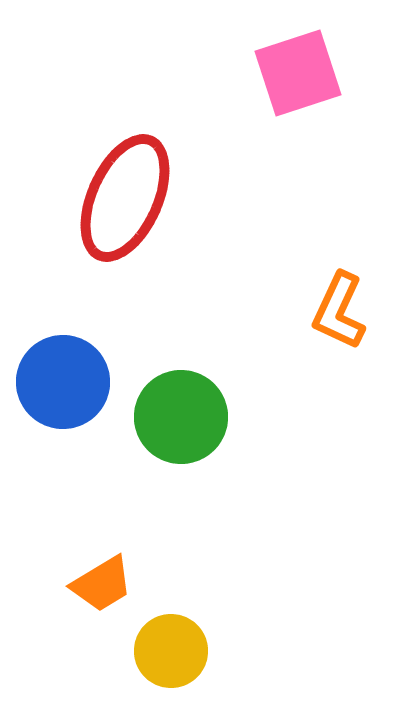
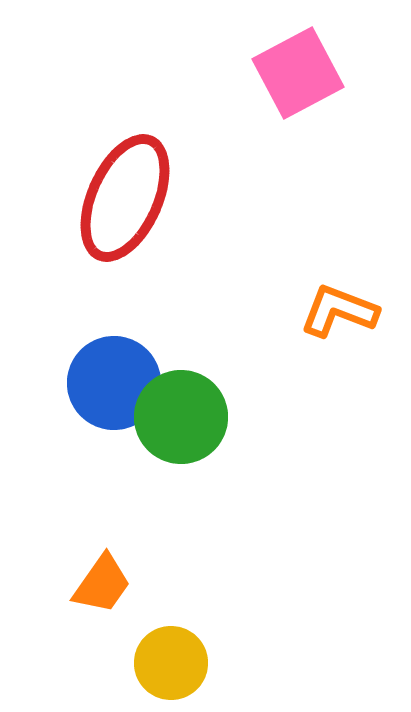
pink square: rotated 10 degrees counterclockwise
orange L-shape: rotated 86 degrees clockwise
blue circle: moved 51 px right, 1 px down
orange trapezoid: rotated 24 degrees counterclockwise
yellow circle: moved 12 px down
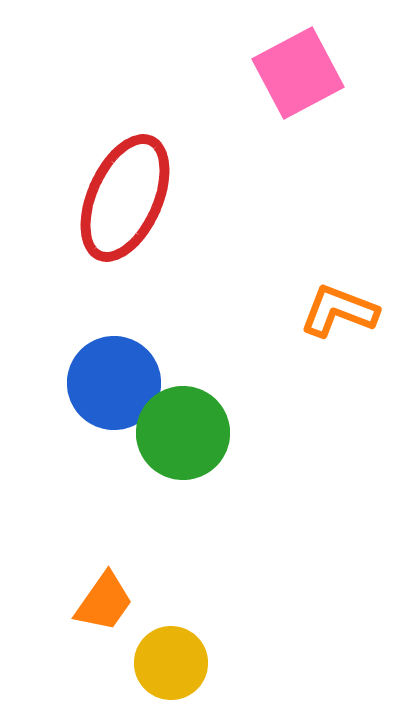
green circle: moved 2 px right, 16 px down
orange trapezoid: moved 2 px right, 18 px down
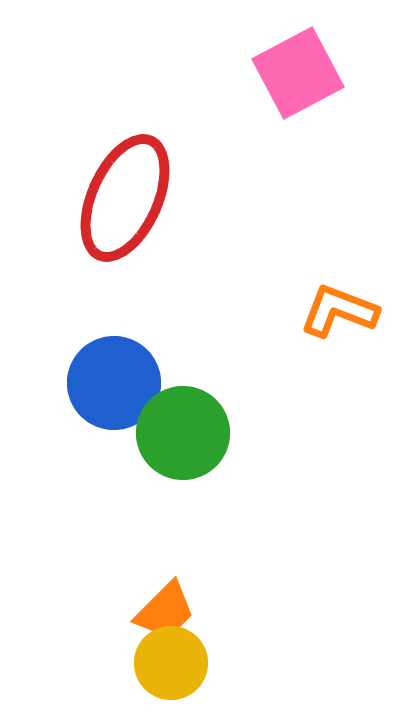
orange trapezoid: moved 61 px right, 9 px down; rotated 10 degrees clockwise
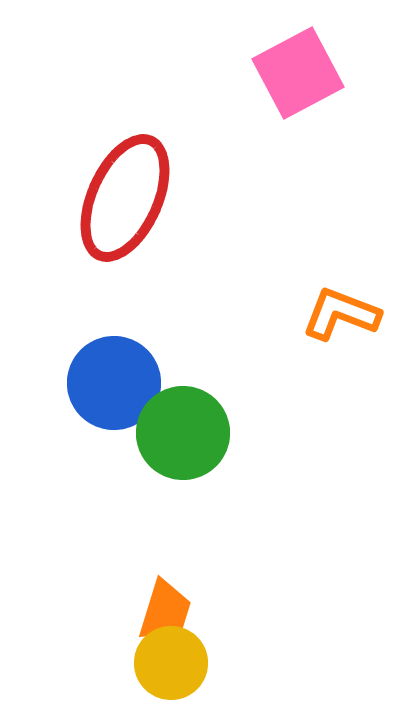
orange L-shape: moved 2 px right, 3 px down
orange trapezoid: rotated 28 degrees counterclockwise
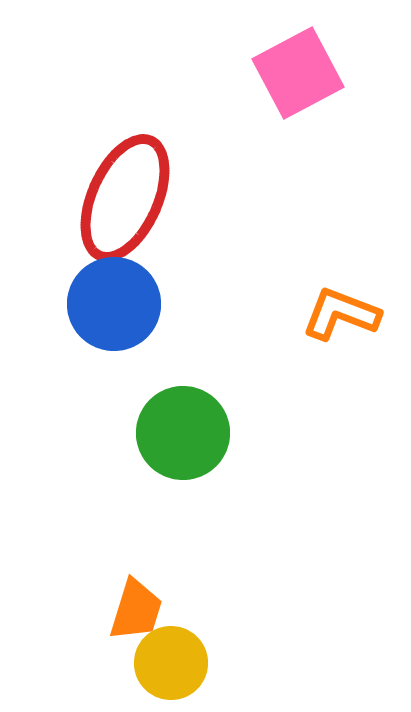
blue circle: moved 79 px up
orange trapezoid: moved 29 px left, 1 px up
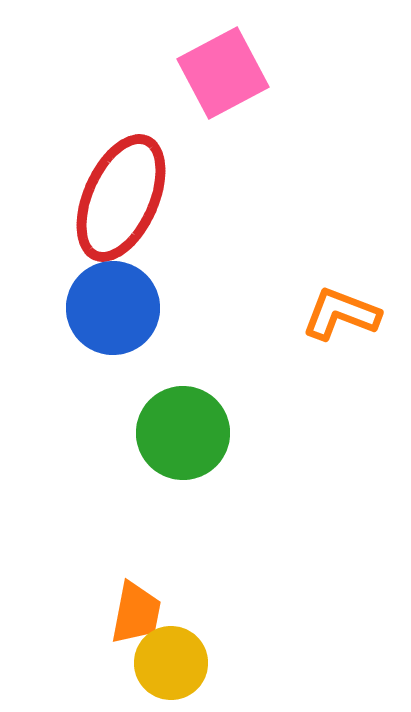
pink square: moved 75 px left
red ellipse: moved 4 px left
blue circle: moved 1 px left, 4 px down
orange trapezoid: moved 3 px down; rotated 6 degrees counterclockwise
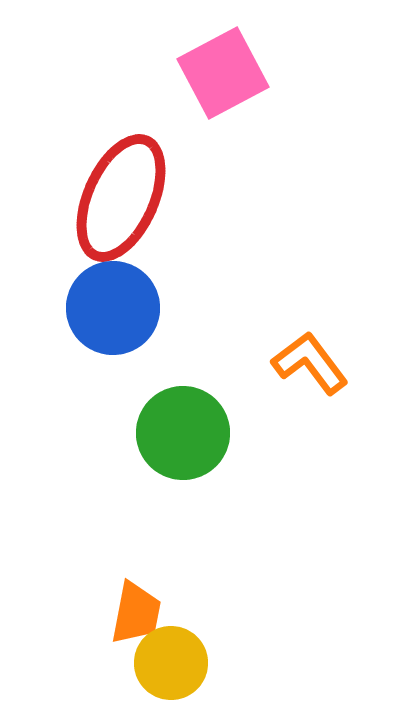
orange L-shape: moved 31 px left, 49 px down; rotated 32 degrees clockwise
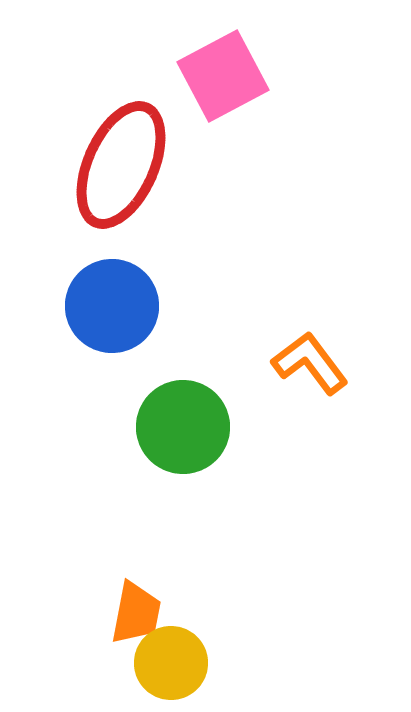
pink square: moved 3 px down
red ellipse: moved 33 px up
blue circle: moved 1 px left, 2 px up
green circle: moved 6 px up
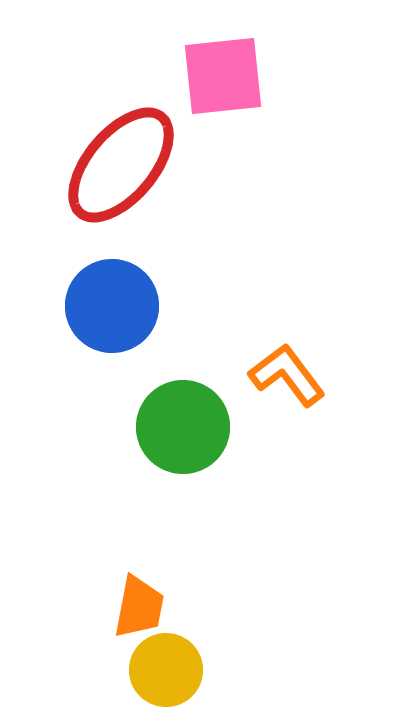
pink square: rotated 22 degrees clockwise
red ellipse: rotated 16 degrees clockwise
orange L-shape: moved 23 px left, 12 px down
orange trapezoid: moved 3 px right, 6 px up
yellow circle: moved 5 px left, 7 px down
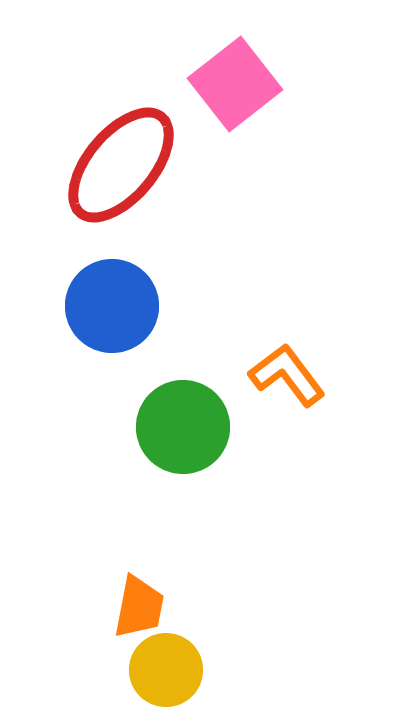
pink square: moved 12 px right, 8 px down; rotated 32 degrees counterclockwise
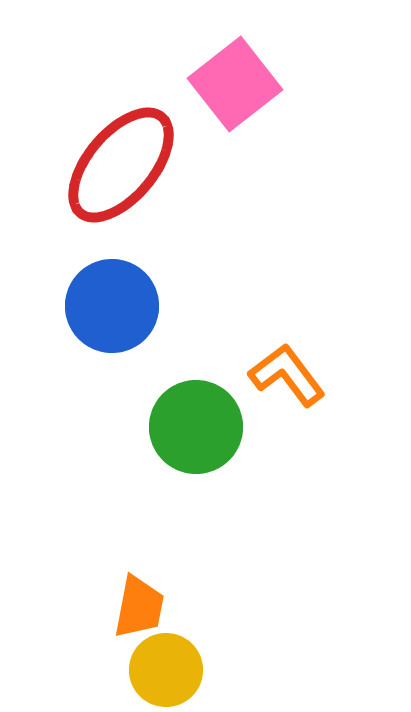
green circle: moved 13 px right
